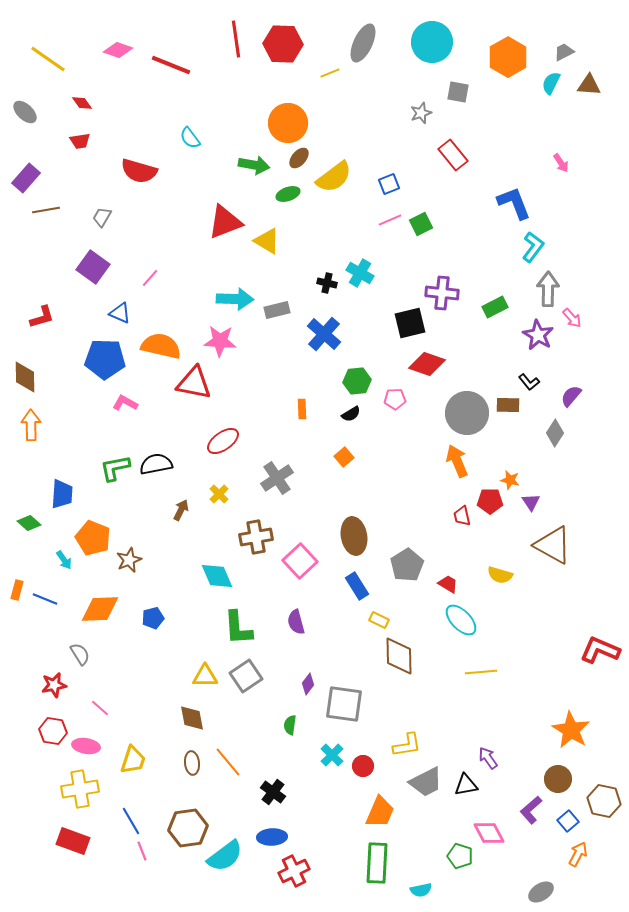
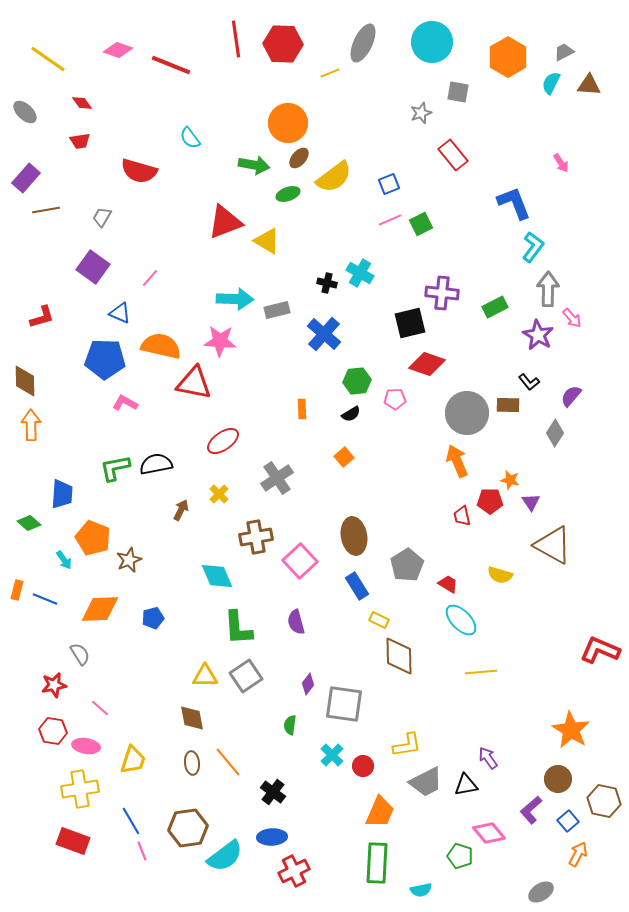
brown diamond at (25, 377): moved 4 px down
pink diamond at (489, 833): rotated 12 degrees counterclockwise
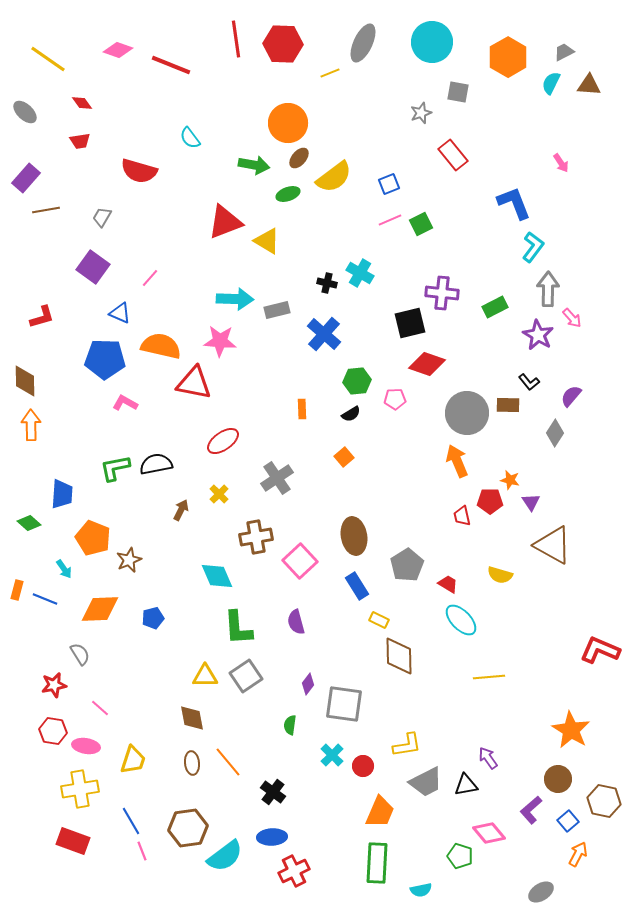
cyan arrow at (64, 560): moved 9 px down
yellow line at (481, 672): moved 8 px right, 5 px down
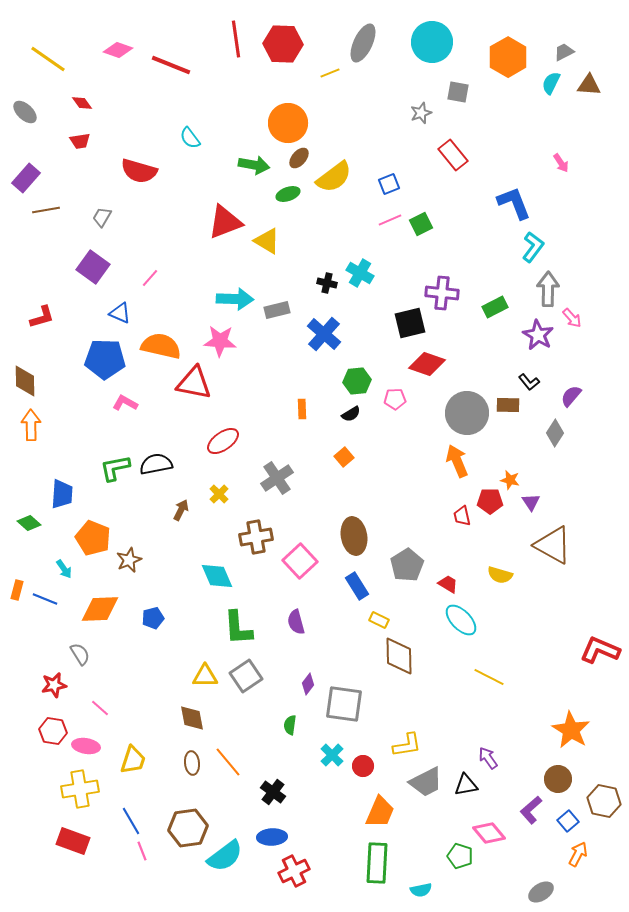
yellow line at (489, 677): rotated 32 degrees clockwise
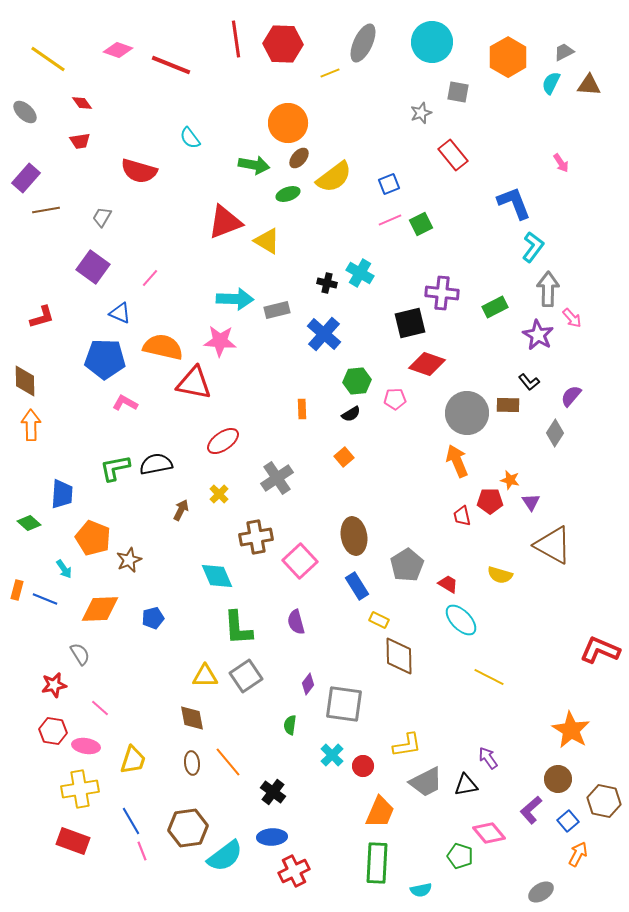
orange semicircle at (161, 346): moved 2 px right, 1 px down
